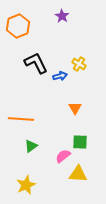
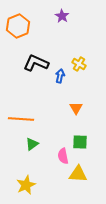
black L-shape: rotated 40 degrees counterclockwise
blue arrow: rotated 64 degrees counterclockwise
orange triangle: moved 1 px right
green triangle: moved 1 px right, 2 px up
pink semicircle: rotated 63 degrees counterclockwise
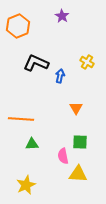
yellow cross: moved 8 px right, 2 px up
green triangle: rotated 32 degrees clockwise
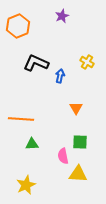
purple star: rotated 16 degrees clockwise
